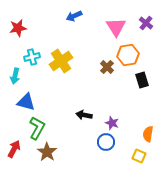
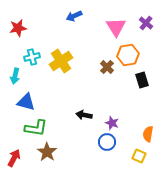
green L-shape: moved 1 px left; rotated 70 degrees clockwise
blue circle: moved 1 px right
red arrow: moved 9 px down
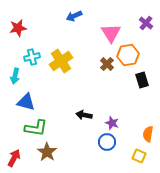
pink triangle: moved 5 px left, 6 px down
brown cross: moved 3 px up
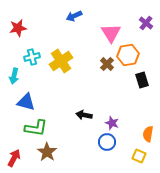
cyan arrow: moved 1 px left
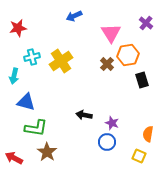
red arrow: rotated 90 degrees counterclockwise
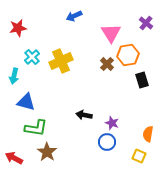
cyan cross: rotated 28 degrees counterclockwise
yellow cross: rotated 10 degrees clockwise
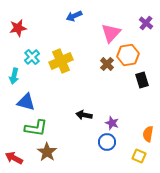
pink triangle: rotated 15 degrees clockwise
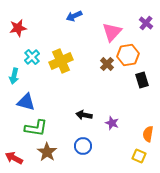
pink triangle: moved 1 px right, 1 px up
blue circle: moved 24 px left, 4 px down
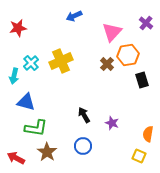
cyan cross: moved 1 px left, 6 px down
black arrow: rotated 49 degrees clockwise
red arrow: moved 2 px right
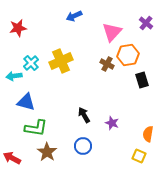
brown cross: rotated 16 degrees counterclockwise
cyan arrow: rotated 70 degrees clockwise
red arrow: moved 4 px left
